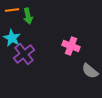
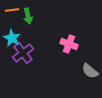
pink cross: moved 2 px left, 2 px up
purple cross: moved 1 px left, 1 px up
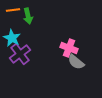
orange line: moved 1 px right
pink cross: moved 4 px down
purple cross: moved 3 px left, 1 px down
gray semicircle: moved 14 px left, 9 px up
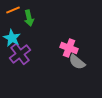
orange line: rotated 16 degrees counterclockwise
green arrow: moved 1 px right, 2 px down
gray semicircle: moved 1 px right
